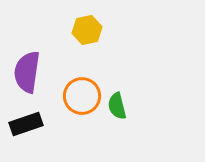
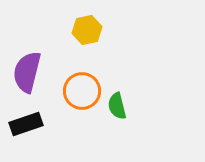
purple semicircle: rotated 6 degrees clockwise
orange circle: moved 5 px up
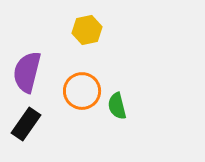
black rectangle: rotated 36 degrees counterclockwise
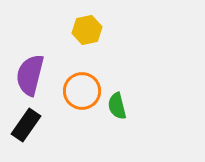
purple semicircle: moved 3 px right, 3 px down
black rectangle: moved 1 px down
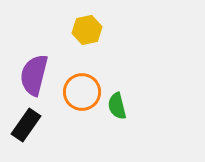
purple semicircle: moved 4 px right
orange circle: moved 1 px down
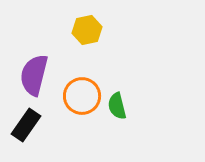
orange circle: moved 4 px down
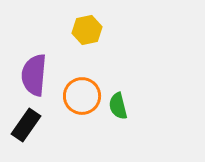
purple semicircle: rotated 9 degrees counterclockwise
green semicircle: moved 1 px right
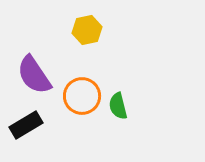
purple semicircle: rotated 39 degrees counterclockwise
black rectangle: rotated 24 degrees clockwise
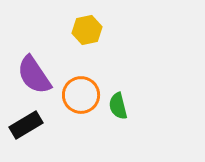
orange circle: moved 1 px left, 1 px up
